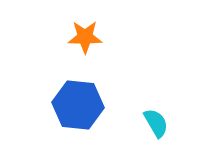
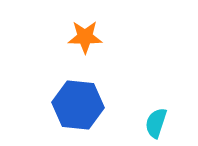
cyan semicircle: rotated 132 degrees counterclockwise
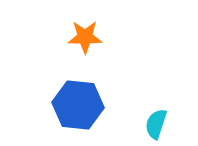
cyan semicircle: moved 1 px down
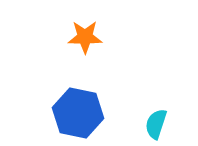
blue hexagon: moved 8 px down; rotated 6 degrees clockwise
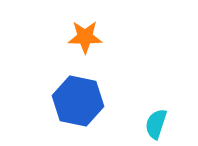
blue hexagon: moved 12 px up
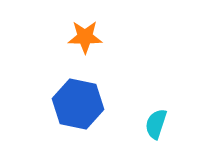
blue hexagon: moved 3 px down
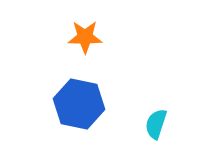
blue hexagon: moved 1 px right
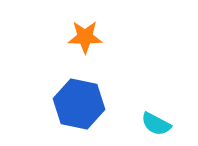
cyan semicircle: rotated 80 degrees counterclockwise
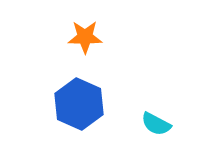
blue hexagon: rotated 12 degrees clockwise
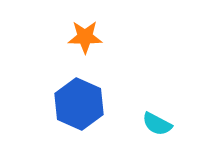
cyan semicircle: moved 1 px right
